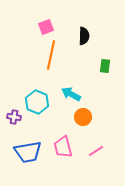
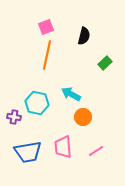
black semicircle: rotated 12 degrees clockwise
orange line: moved 4 px left
green rectangle: moved 3 px up; rotated 40 degrees clockwise
cyan hexagon: moved 1 px down; rotated 10 degrees counterclockwise
pink trapezoid: rotated 10 degrees clockwise
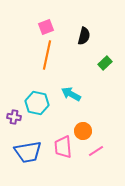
orange circle: moved 14 px down
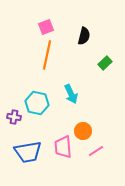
cyan arrow: rotated 144 degrees counterclockwise
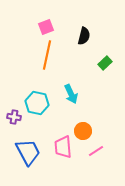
blue trapezoid: rotated 108 degrees counterclockwise
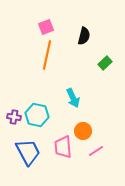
cyan arrow: moved 2 px right, 4 px down
cyan hexagon: moved 12 px down
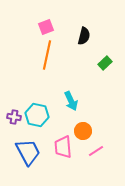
cyan arrow: moved 2 px left, 3 px down
